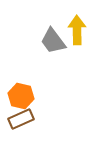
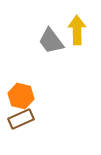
gray trapezoid: moved 2 px left
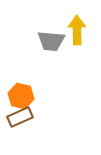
gray trapezoid: rotated 48 degrees counterclockwise
brown rectangle: moved 1 px left, 2 px up
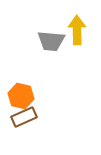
brown rectangle: moved 4 px right
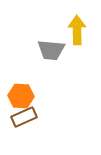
gray trapezoid: moved 9 px down
orange hexagon: rotated 10 degrees counterclockwise
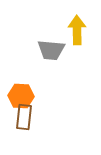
brown rectangle: rotated 60 degrees counterclockwise
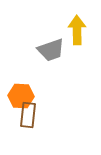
gray trapezoid: rotated 24 degrees counterclockwise
brown rectangle: moved 4 px right, 2 px up
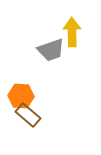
yellow arrow: moved 5 px left, 2 px down
brown rectangle: rotated 55 degrees counterclockwise
